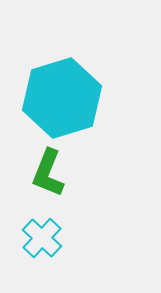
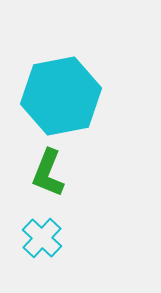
cyan hexagon: moved 1 px left, 2 px up; rotated 6 degrees clockwise
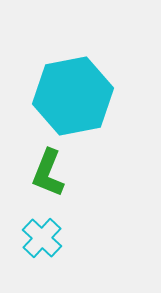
cyan hexagon: moved 12 px right
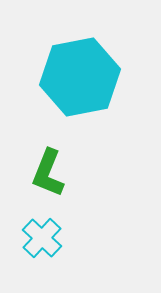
cyan hexagon: moved 7 px right, 19 px up
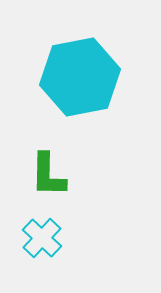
green L-shape: moved 2 px down; rotated 21 degrees counterclockwise
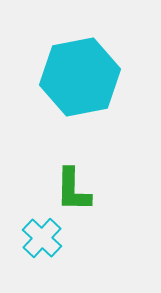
green L-shape: moved 25 px right, 15 px down
